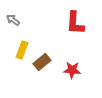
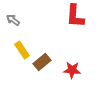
red L-shape: moved 7 px up
yellow rectangle: rotated 54 degrees counterclockwise
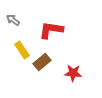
red L-shape: moved 24 px left, 14 px down; rotated 95 degrees clockwise
red star: moved 1 px right, 3 px down
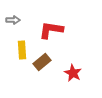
gray arrow: rotated 144 degrees clockwise
yellow rectangle: rotated 30 degrees clockwise
red star: rotated 24 degrees clockwise
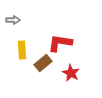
red L-shape: moved 9 px right, 13 px down
brown rectangle: moved 1 px right, 1 px down
red star: moved 2 px left
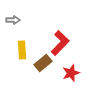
red L-shape: rotated 125 degrees clockwise
red star: rotated 24 degrees clockwise
